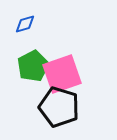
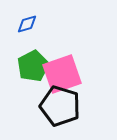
blue diamond: moved 2 px right
black pentagon: moved 1 px right, 1 px up
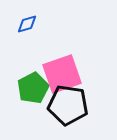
green pentagon: moved 22 px down
black pentagon: moved 8 px right, 1 px up; rotated 9 degrees counterclockwise
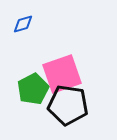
blue diamond: moved 4 px left
green pentagon: moved 1 px down
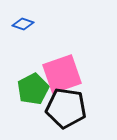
blue diamond: rotated 35 degrees clockwise
black pentagon: moved 2 px left, 3 px down
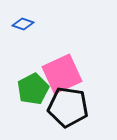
pink square: rotated 6 degrees counterclockwise
black pentagon: moved 2 px right, 1 px up
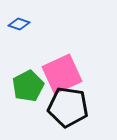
blue diamond: moved 4 px left
green pentagon: moved 5 px left, 3 px up
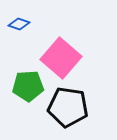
pink square: moved 1 px left, 16 px up; rotated 24 degrees counterclockwise
green pentagon: rotated 24 degrees clockwise
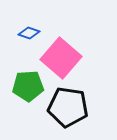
blue diamond: moved 10 px right, 9 px down
